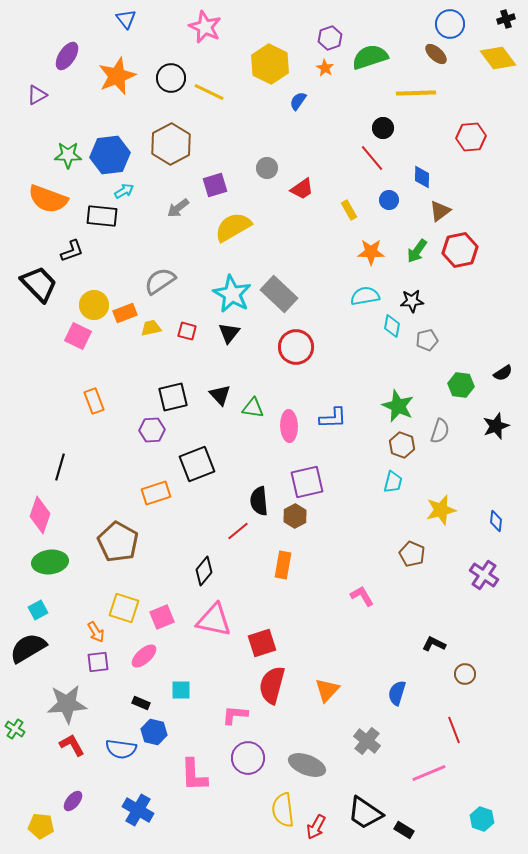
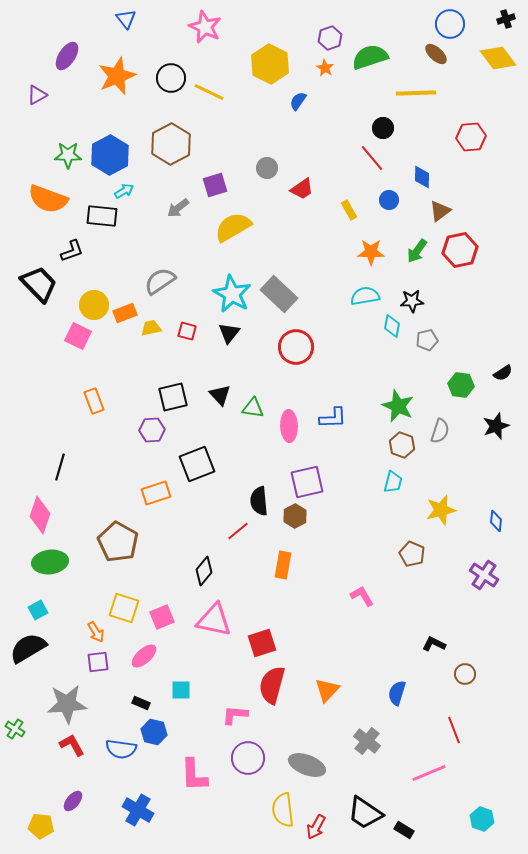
blue hexagon at (110, 155): rotated 21 degrees counterclockwise
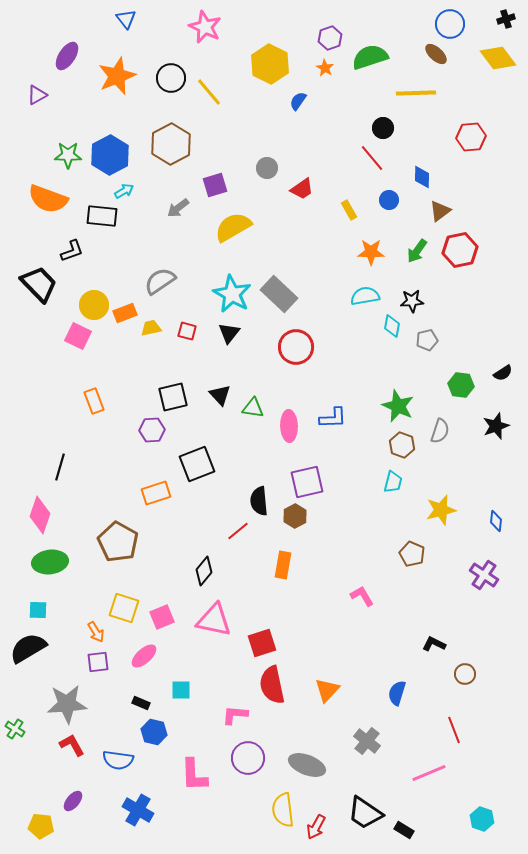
yellow line at (209, 92): rotated 24 degrees clockwise
cyan square at (38, 610): rotated 30 degrees clockwise
red semicircle at (272, 685): rotated 27 degrees counterclockwise
blue semicircle at (121, 749): moved 3 px left, 11 px down
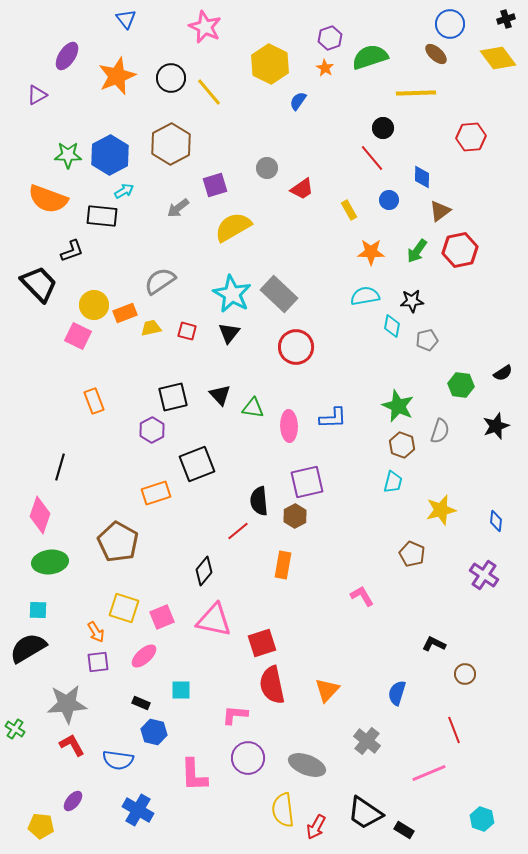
purple hexagon at (152, 430): rotated 25 degrees counterclockwise
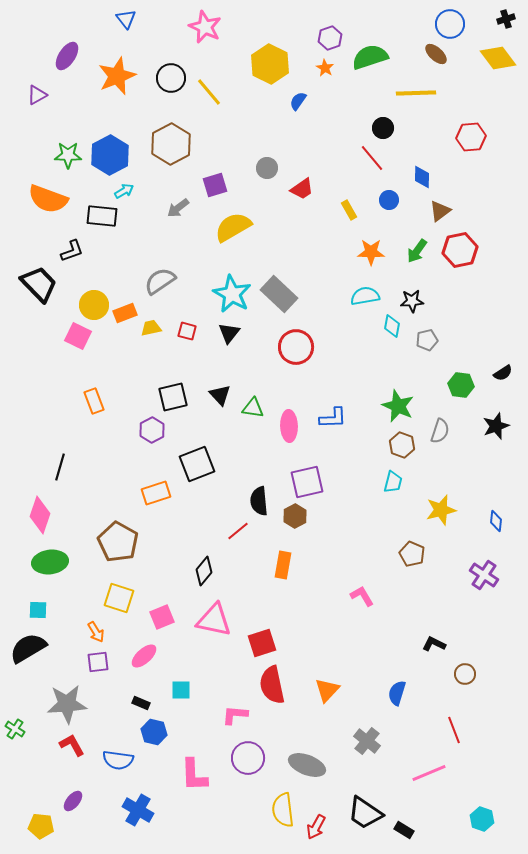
yellow square at (124, 608): moved 5 px left, 10 px up
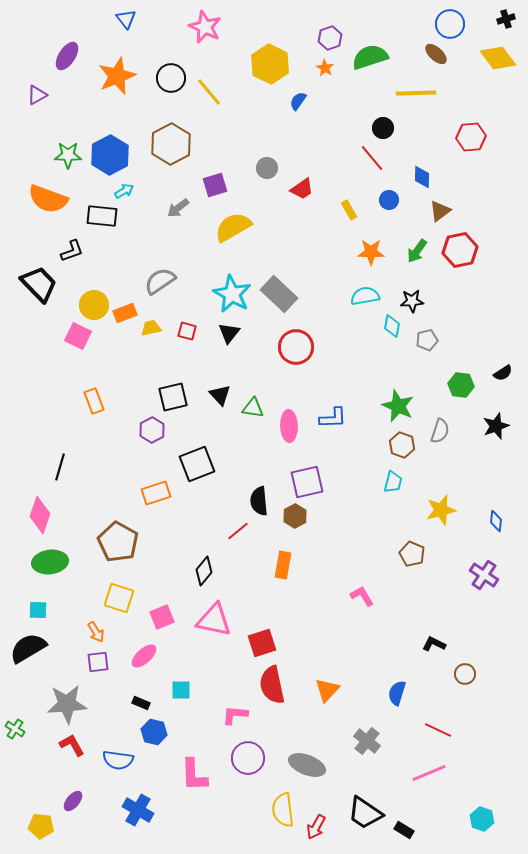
red line at (454, 730): moved 16 px left; rotated 44 degrees counterclockwise
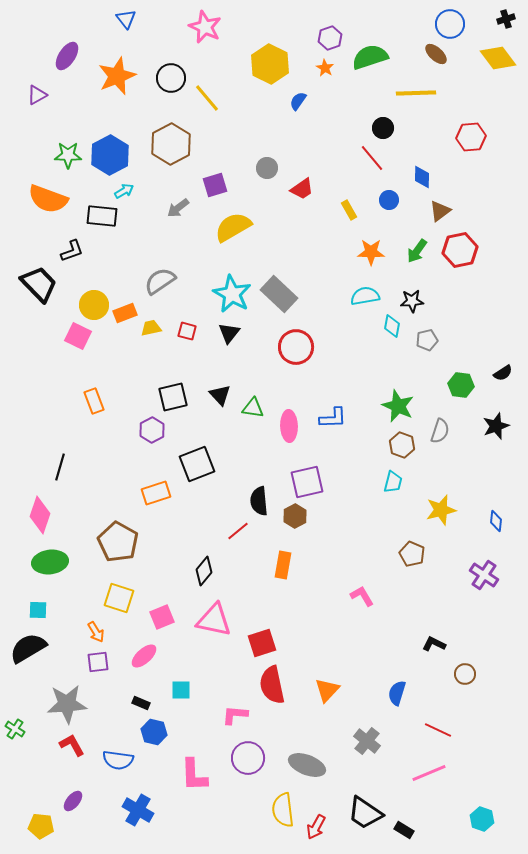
yellow line at (209, 92): moved 2 px left, 6 px down
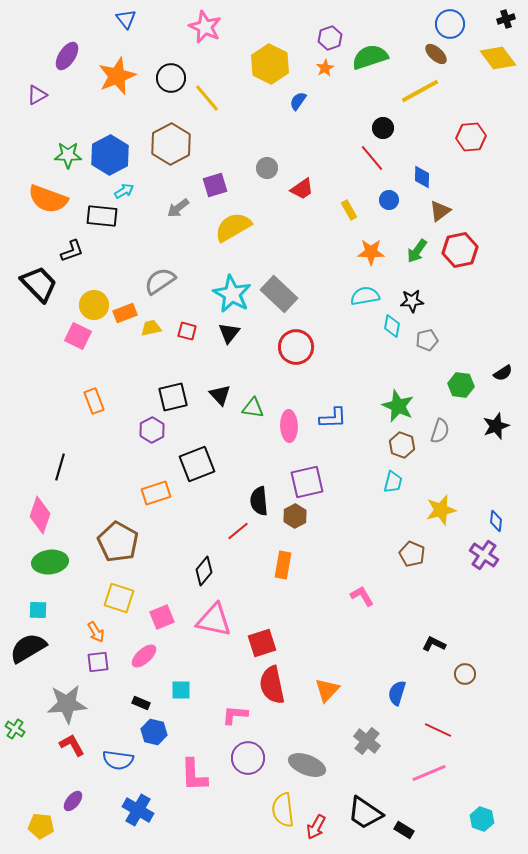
orange star at (325, 68): rotated 12 degrees clockwise
yellow line at (416, 93): moved 4 px right, 2 px up; rotated 27 degrees counterclockwise
purple cross at (484, 575): moved 20 px up
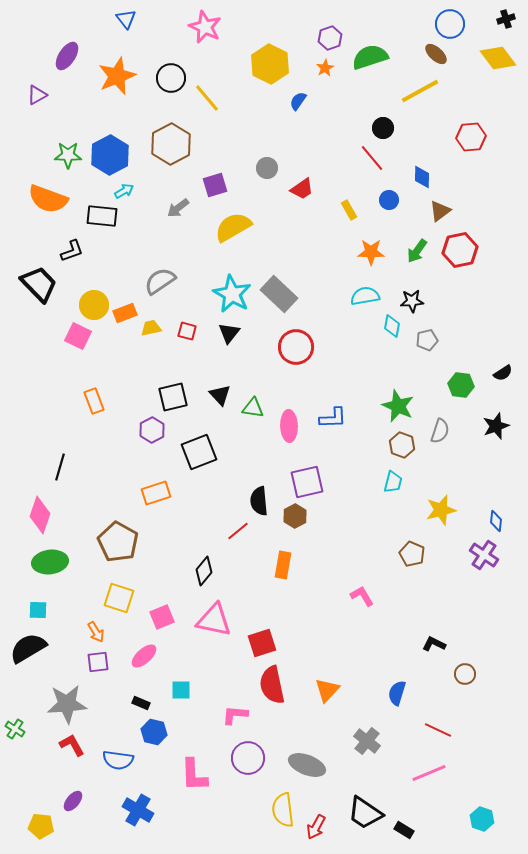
black square at (197, 464): moved 2 px right, 12 px up
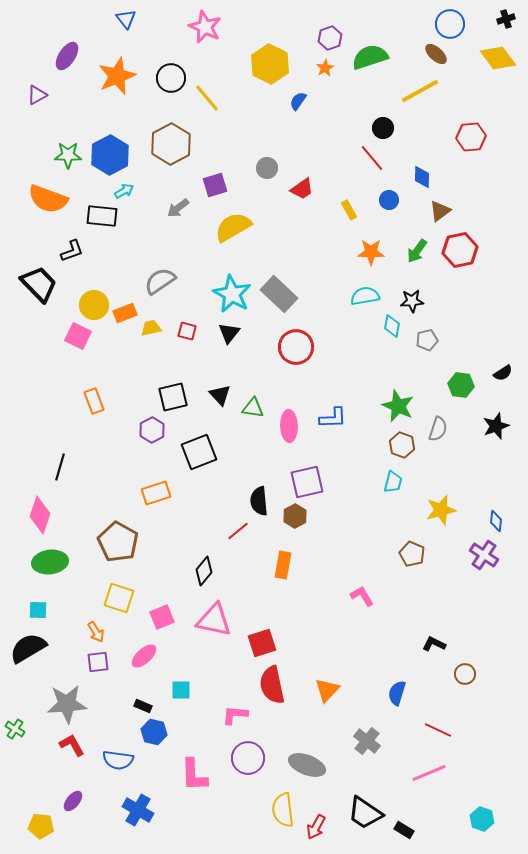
gray semicircle at (440, 431): moved 2 px left, 2 px up
black rectangle at (141, 703): moved 2 px right, 3 px down
